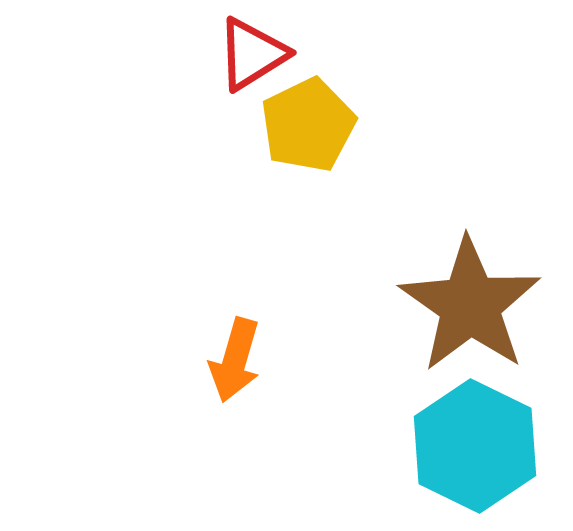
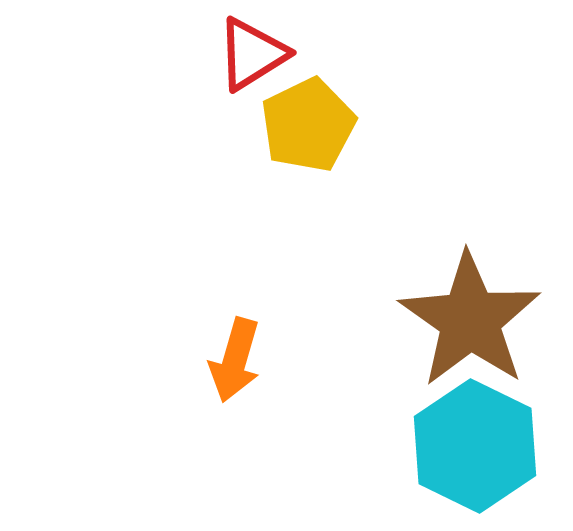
brown star: moved 15 px down
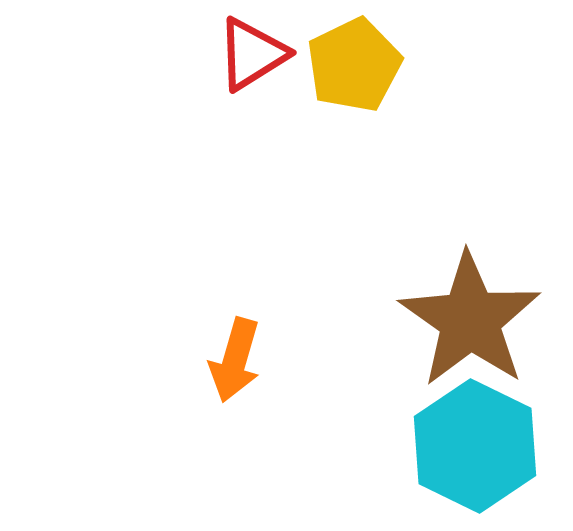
yellow pentagon: moved 46 px right, 60 px up
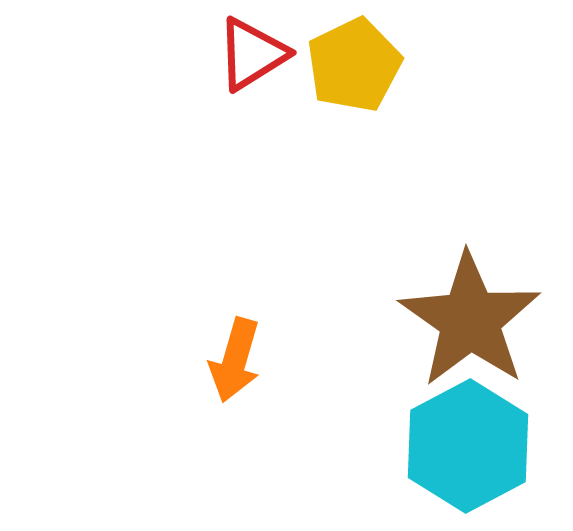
cyan hexagon: moved 7 px left; rotated 6 degrees clockwise
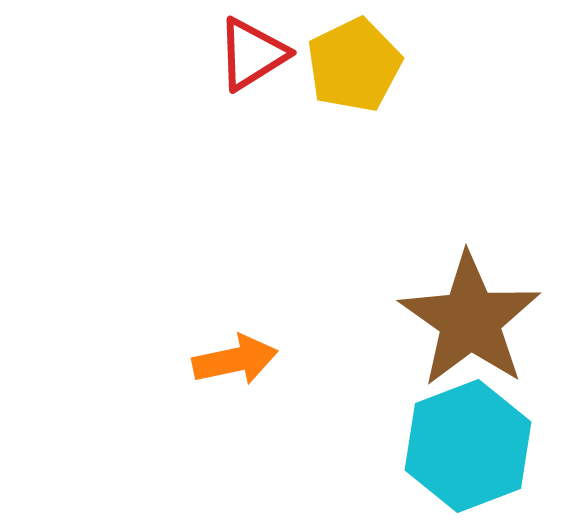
orange arrow: rotated 118 degrees counterclockwise
cyan hexagon: rotated 7 degrees clockwise
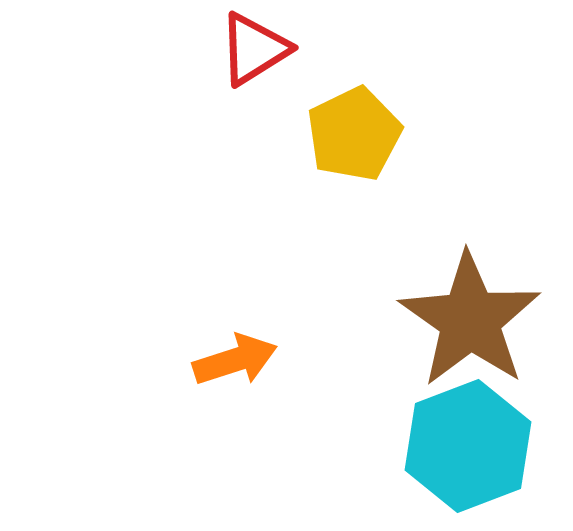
red triangle: moved 2 px right, 5 px up
yellow pentagon: moved 69 px down
orange arrow: rotated 6 degrees counterclockwise
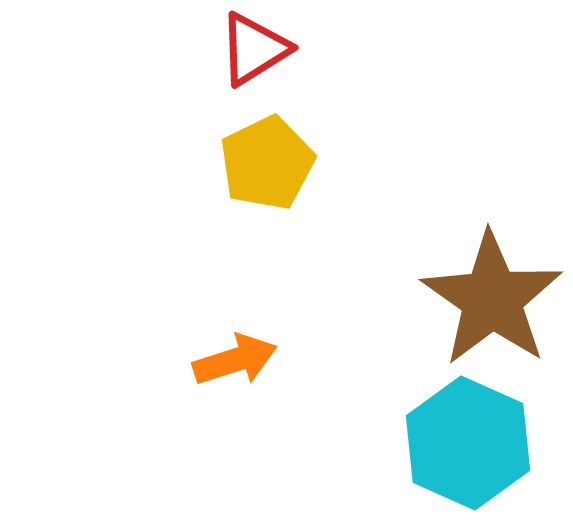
yellow pentagon: moved 87 px left, 29 px down
brown star: moved 22 px right, 21 px up
cyan hexagon: moved 3 px up; rotated 15 degrees counterclockwise
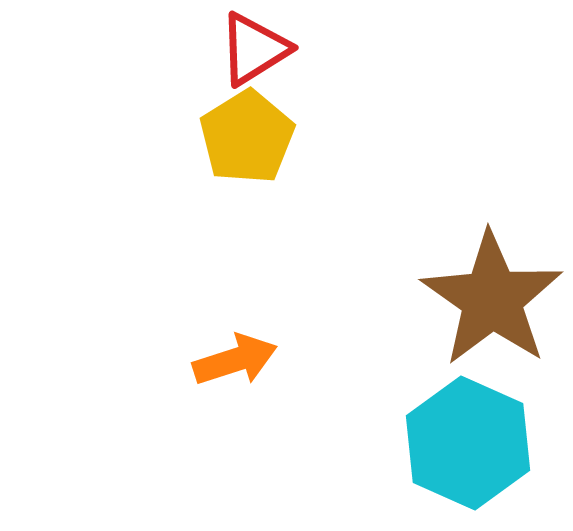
yellow pentagon: moved 20 px left, 26 px up; rotated 6 degrees counterclockwise
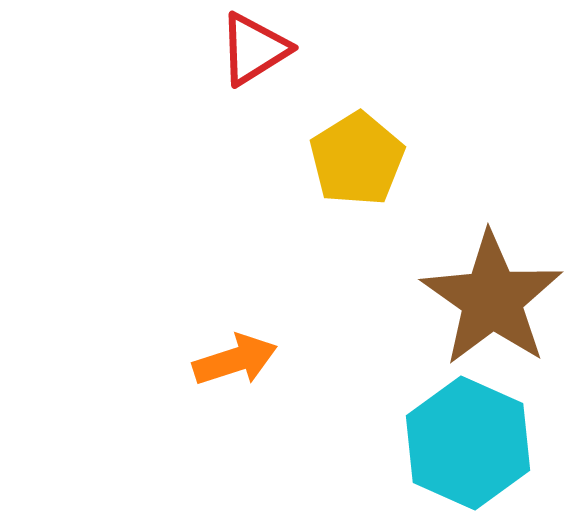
yellow pentagon: moved 110 px right, 22 px down
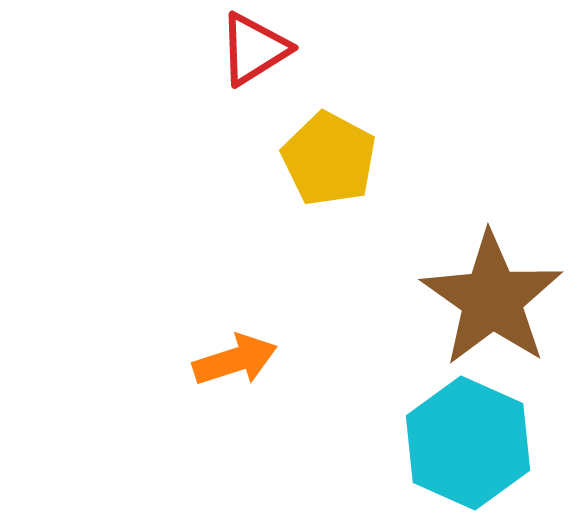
yellow pentagon: moved 28 px left; rotated 12 degrees counterclockwise
